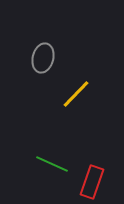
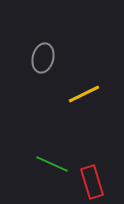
yellow line: moved 8 px right; rotated 20 degrees clockwise
red rectangle: rotated 36 degrees counterclockwise
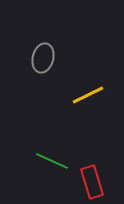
yellow line: moved 4 px right, 1 px down
green line: moved 3 px up
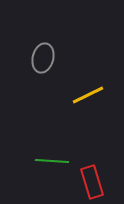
green line: rotated 20 degrees counterclockwise
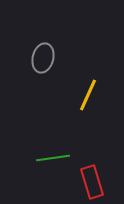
yellow line: rotated 40 degrees counterclockwise
green line: moved 1 px right, 3 px up; rotated 12 degrees counterclockwise
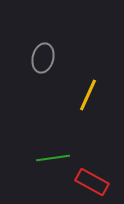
red rectangle: rotated 44 degrees counterclockwise
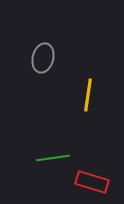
yellow line: rotated 16 degrees counterclockwise
red rectangle: rotated 12 degrees counterclockwise
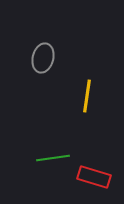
yellow line: moved 1 px left, 1 px down
red rectangle: moved 2 px right, 5 px up
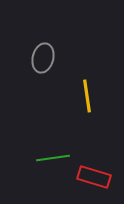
yellow line: rotated 16 degrees counterclockwise
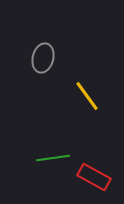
yellow line: rotated 28 degrees counterclockwise
red rectangle: rotated 12 degrees clockwise
